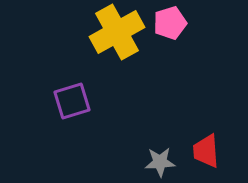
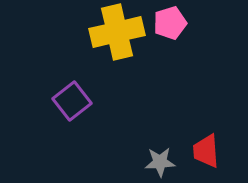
yellow cross: rotated 16 degrees clockwise
purple square: rotated 21 degrees counterclockwise
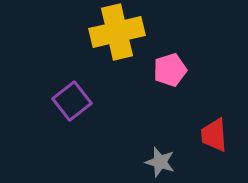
pink pentagon: moved 47 px down
red trapezoid: moved 8 px right, 16 px up
gray star: rotated 20 degrees clockwise
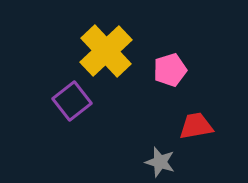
yellow cross: moved 11 px left, 19 px down; rotated 30 degrees counterclockwise
red trapezoid: moved 18 px left, 9 px up; rotated 84 degrees clockwise
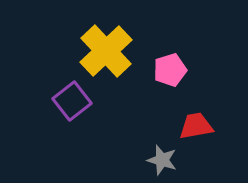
gray star: moved 2 px right, 2 px up
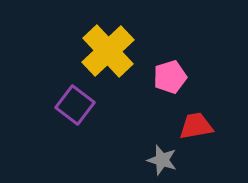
yellow cross: moved 2 px right
pink pentagon: moved 7 px down
purple square: moved 3 px right, 4 px down; rotated 15 degrees counterclockwise
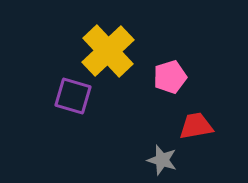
purple square: moved 2 px left, 9 px up; rotated 21 degrees counterclockwise
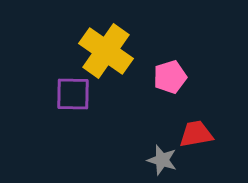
yellow cross: moved 2 px left; rotated 12 degrees counterclockwise
purple square: moved 2 px up; rotated 15 degrees counterclockwise
red trapezoid: moved 8 px down
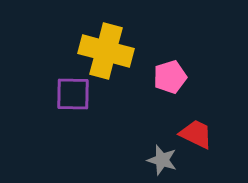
yellow cross: rotated 20 degrees counterclockwise
red trapezoid: rotated 36 degrees clockwise
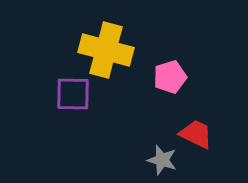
yellow cross: moved 1 px up
